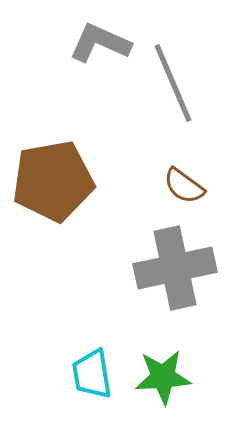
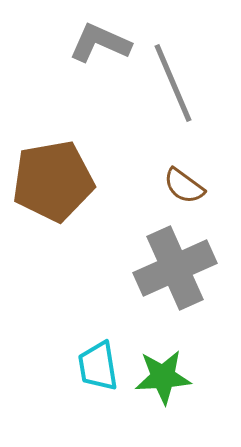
gray cross: rotated 12 degrees counterclockwise
cyan trapezoid: moved 6 px right, 8 px up
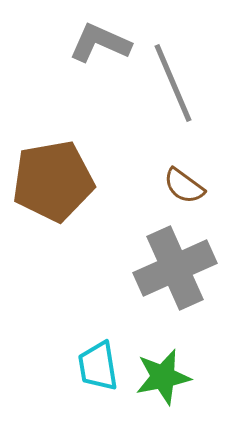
green star: rotated 8 degrees counterclockwise
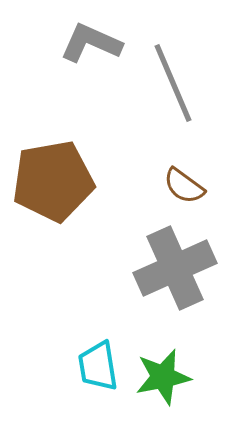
gray L-shape: moved 9 px left
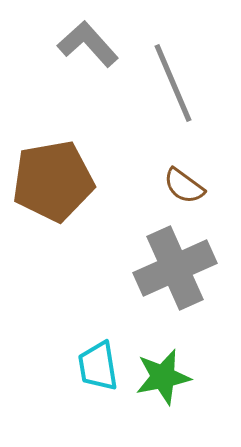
gray L-shape: moved 3 px left, 1 px down; rotated 24 degrees clockwise
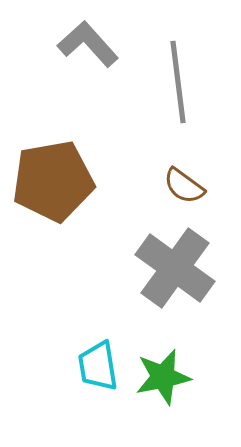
gray line: moved 5 px right, 1 px up; rotated 16 degrees clockwise
gray cross: rotated 30 degrees counterclockwise
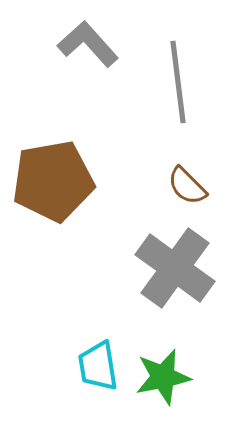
brown semicircle: moved 3 px right; rotated 9 degrees clockwise
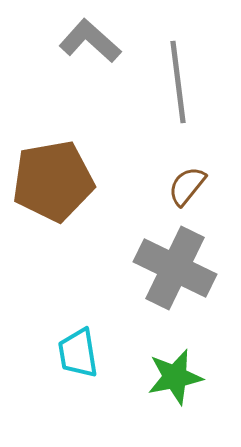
gray L-shape: moved 2 px right, 3 px up; rotated 6 degrees counterclockwise
brown semicircle: rotated 84 degrees clockwise
gray cross: rotated 10 degrees counterclockwise
cyan trapezoid: moved 20 px left, 13 px up
green star: moved 12 px right
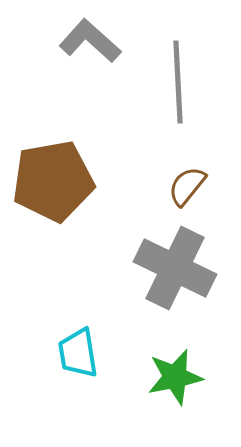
gray line: rotated 4 degrees clockwise
